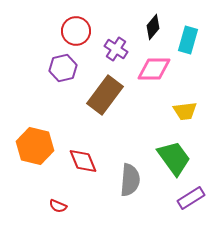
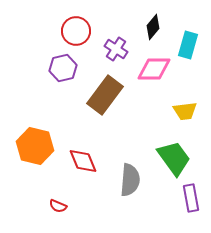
cyan rectangle: moved 5 px down
purple rectangle: rotated 68 degrees counterclockwise
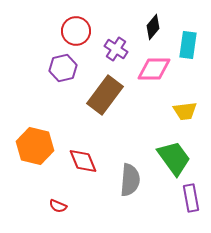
cyan rectangle: rotated 8 degrees counterclockwise
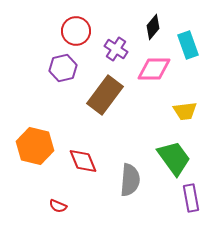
cyan rectangle: rotated 28 degrees counterclockwise
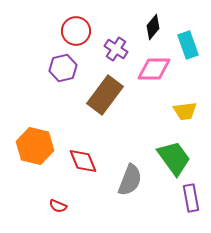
gray semicircle: rotated 16 degrees clockwise
